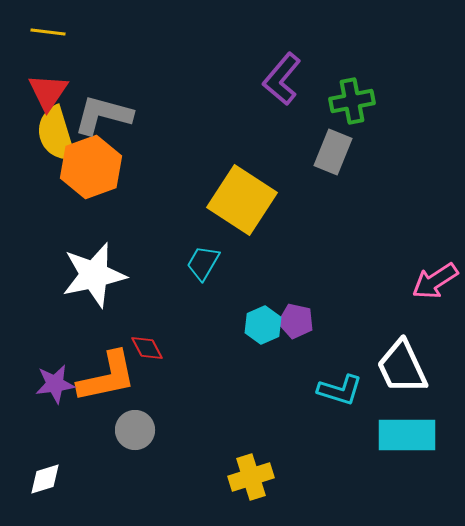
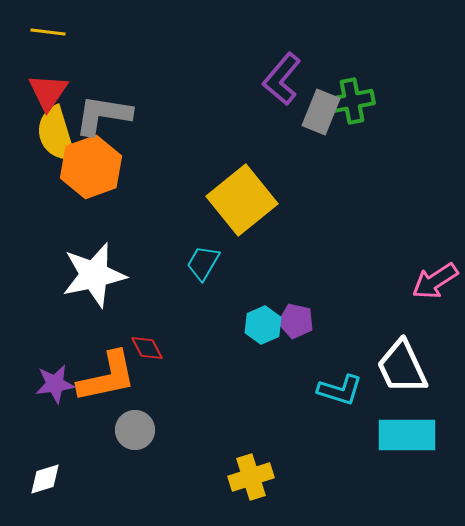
gray L-shape: rotated 6 degrees counterclockwise
gray rectangle: moved 12 px left, 40 px up
yellow square: rotated 18 degrees clockwise
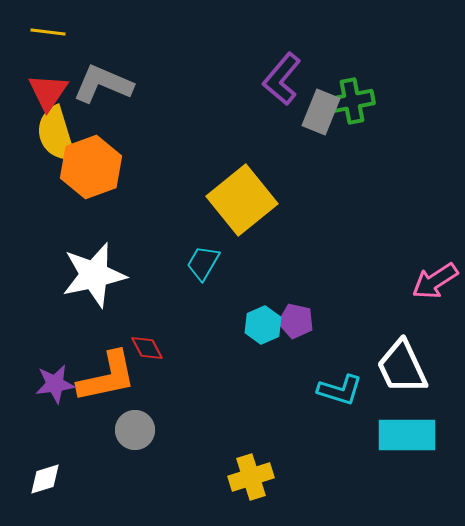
gray L-shape: moved 31 px up; rotated 14 degrees clockwise
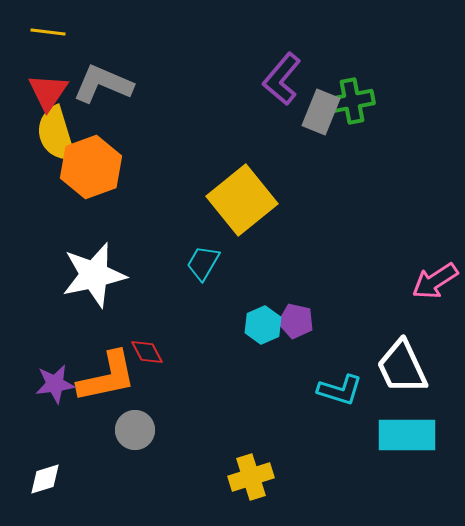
red diamond: moved 4 px down
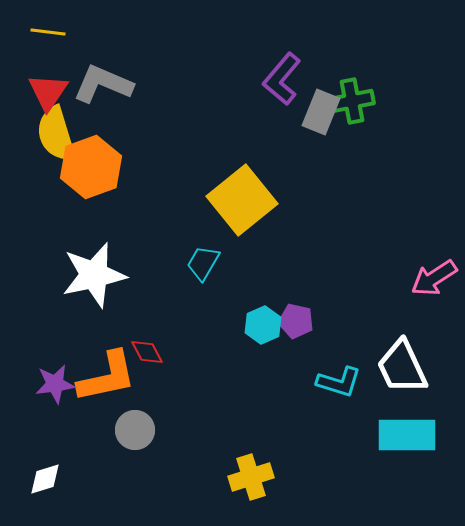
pink arrow: moved 1 px left, 3 px up
cyan L-shape: moved 1 px left, 8 px up
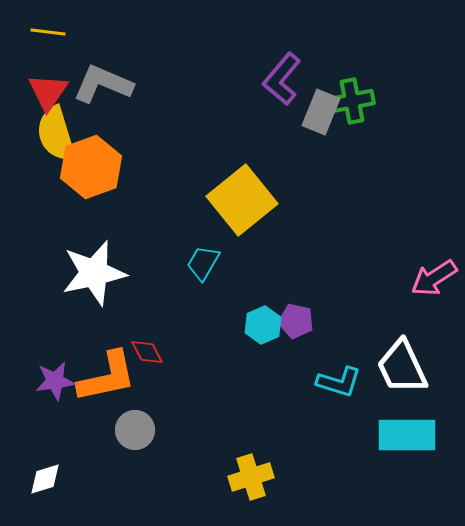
white star: moved 2 px up
purple star: moved 3 px up
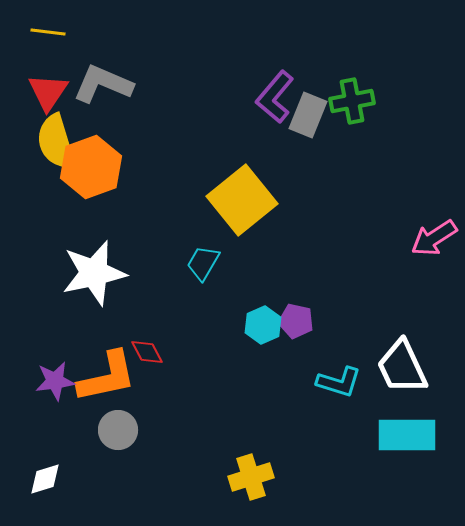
purple L-shape: moved 7 px left, 18 px down
gray rectangle: moved 13 px left, 3 px down
yellow semicircle: moved 8 px down
pink arrow: moved 40 px up
gray circle: moved 17 px left
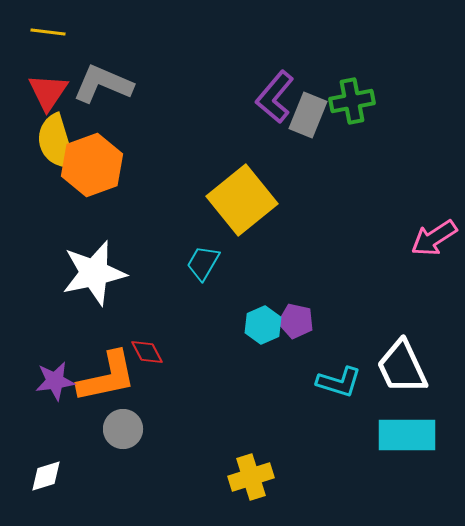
orange hexagon: moved 1 px right, 2 px up
gray circle: moved 5 px right, 1 px up
white diamond: moved 1 px right, 3 px up
